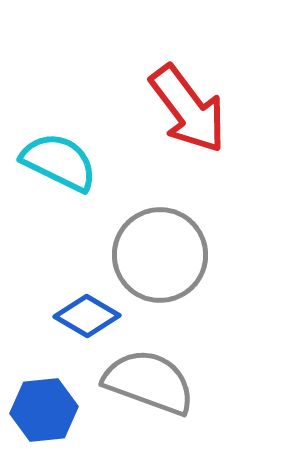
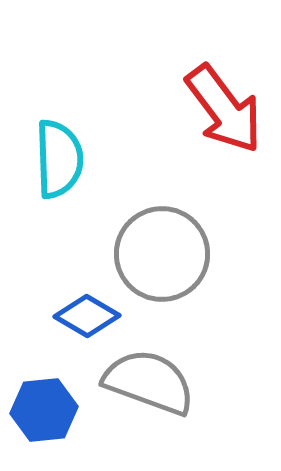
red arrow: moved 36 px right
cyan semicircle: moved 3 px up; rotated 62 degrees clockwise
gray circle: moved 2 px right, 1 px up
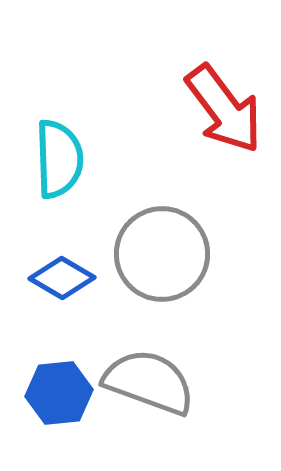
blue diamond: moved 25 px left, 38 px up
blue hexagon: moved 15 px right, 17 px up
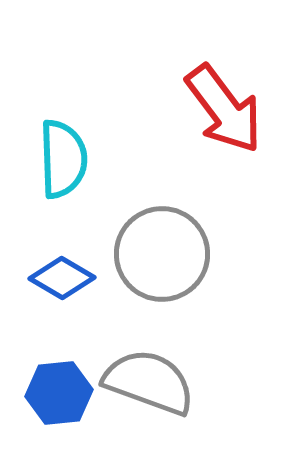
cyan semicircle: moved 4 px right
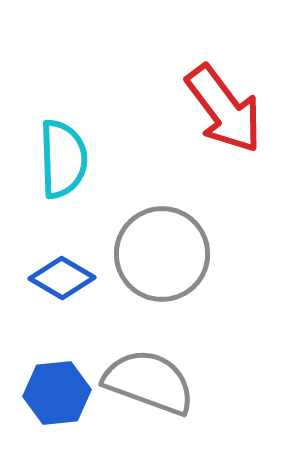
blue hexagon: moved 2 px left
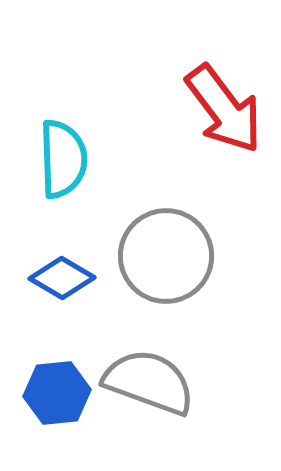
gray circle: moved 4 px right, 2 px down
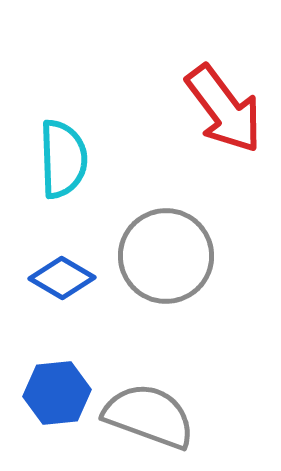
gray semicircle: moved 34 px down
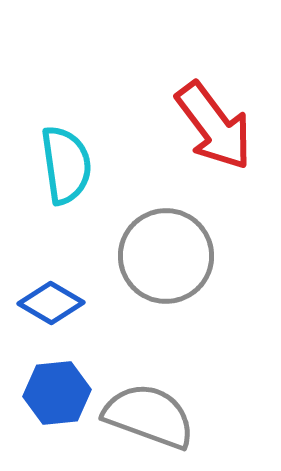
red arrow: moved 10 px left, 17 px down
cyan semicircle: moved 3 px right, 6 px down; rotated 6 degrees counterclockwise
blue diamond: moved 11 px left, 25 px down
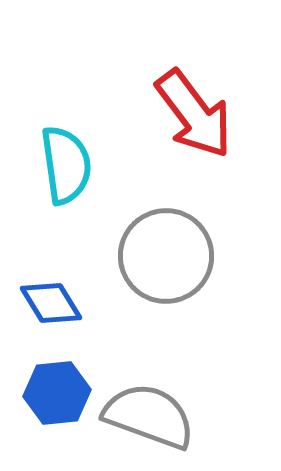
red arrow: moved 20 px left, 12 px up
blue diamond: rotated 28 degrees clockwise
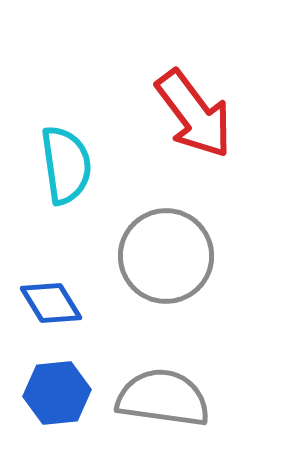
gray semicircle: moved 14 px right, 18 px up; rotated 12 degrees counterclockwise
